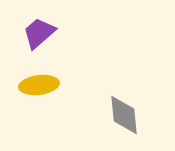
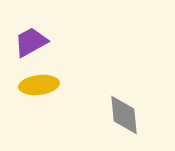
purple trapezoid: moved 8 px left, 9 px down; rotated 12 degrees clockwise
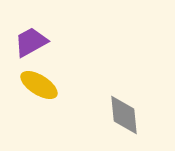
yellow ellipse: rotated 39 degrees clockwise
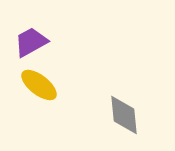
yellow ellipse: rotated 6 degrees clockwise
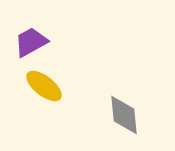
yellow ellipse: moved 5 px right, 1 px down
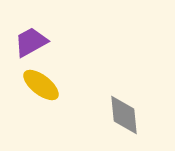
yellow ellipse: moved 3 px left, 1 px up
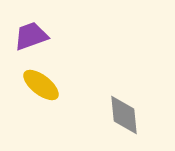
purple trapezoid: moved 6 px up; rotated 9 degrees clockwise
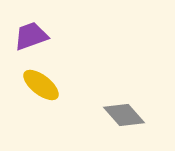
gray diamond: rotated 36 degrees counterclockwise
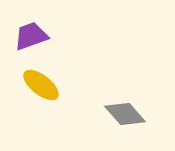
gray diamond: moved 1 px right, 1 px up
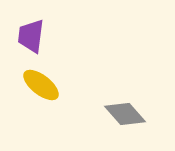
purple trapezoid: rotated 63 degrees counterclockwise
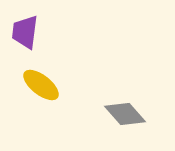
purple trapezoid: moved 6 px left, 4 px up
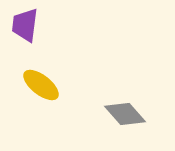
purple trapezoid: moved 7 px up
